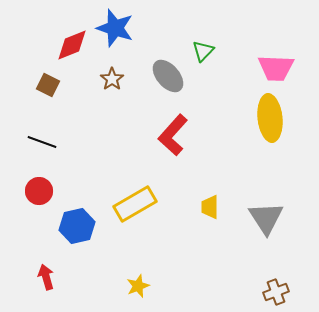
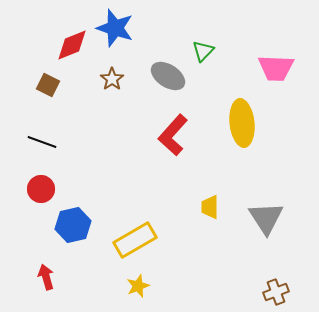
gray ellipse: rotated 16 degrees counterclockwise
yellow ellipse: moved 28 px left, 5 px down
red circle: moved 2 px right, 2 px up
yellow rectangle: moved 36 px down
blue hexagon: moved 4 px left, 1 px up
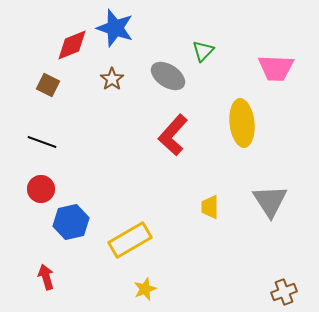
gray triangle: moved 4 px right, 17 px up
blue hexagon: moved 2 px left, 3 px up
yellow rectangle: moved 5 px left
yellow star: moved 7 px right, 3 px down
brown cross: moved 8 px right
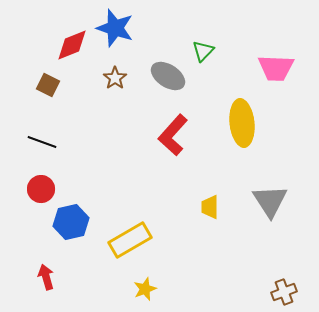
brown star: moved 3 px right, 1 px up
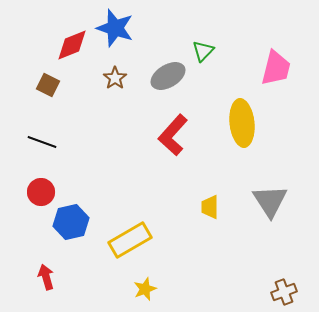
pink trapezoid: rotated 78 degrees counterclockwise
gray ellipse: rotated 64 degrees counterclockwise
red circle: moved 3 px down
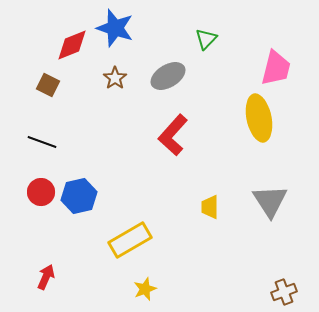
green triangle: moved 3 px right, 12 px up
yellow ellipse: moved 17 px right, 5 px up; rotated 6 degrees counterclockwise
blue hexagon: moved 8 px right, 26 px up
red arrow: rotated 40 degrees clockwise
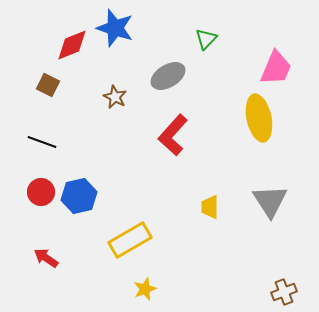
pink trapezoid: rotated 9 degrees clockwise
brown star: moved 19 px down; rotated 10 degrees counterclockwise
red arrow: moved 19 px up; rotated 80 degrees counterclockwise
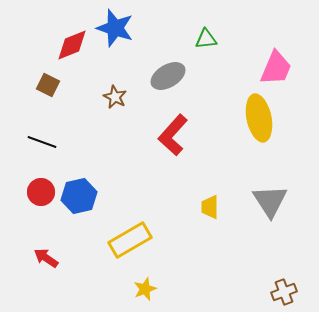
green triangle: rotated 40 degrees clockwise
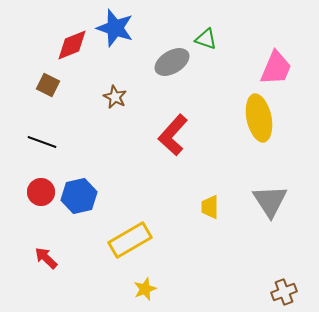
green triangle: rotated 25 degrees clockwise
gray ellipse: moved 4 px right, 14 px up
red arrow: rotated 10 degrees clockwise
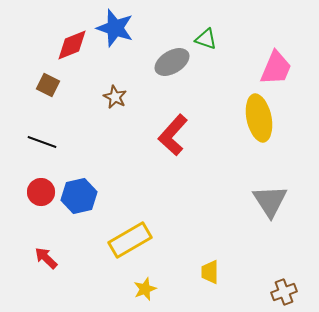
yellow trapezoid: moved 65 px down
